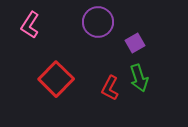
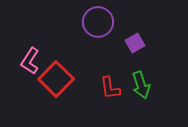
pink L-shape: moved 36 px down
green arrow: moved 2 px right, 7 px down
red L-shape: rotated 35 degrees counterclockwise
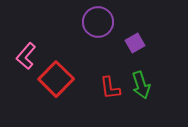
pink L-shape: moved 4 px left, 5 px up; rotated 8 degrees clockwise
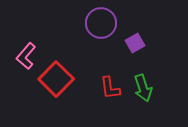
purple circle: moved 3 px right, 1 px down
green arrow: moved 2 px right, 3 px down
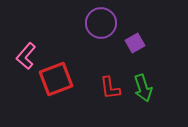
red square: rotated 24 degrees clockwise
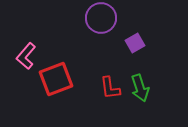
purple circle: moved 5 px up
green arrow: moved 3 px left
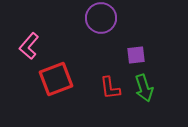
purple square: moved 1 px right, 12 px down; rotated 24 degrees clockwise
pink L-shape: moved 3 px right, 10 px up
green arrow: moved 4 px right
